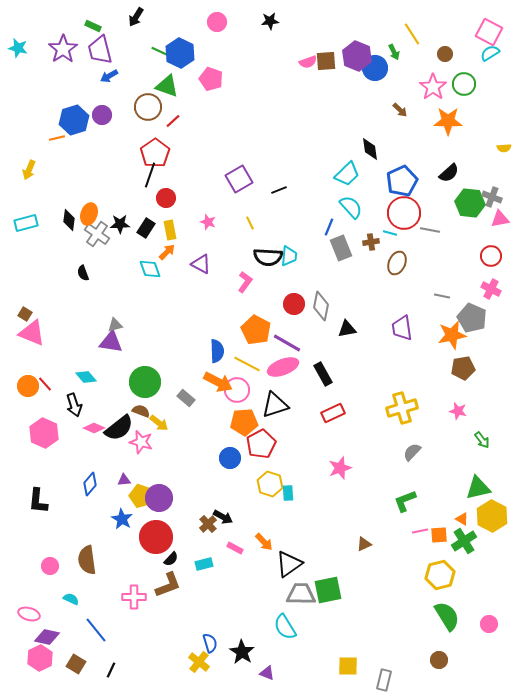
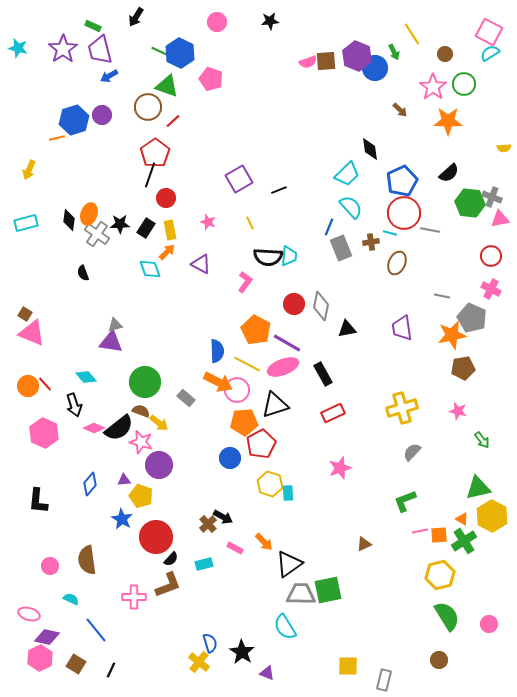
purple circle at (159, 498): moved 33 px up
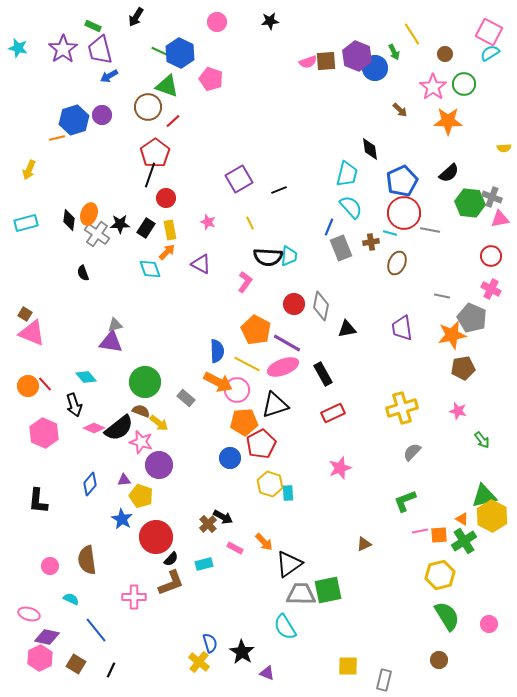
cyan trapezoid at (347, 174): rotated 32 degrees counterclockwise
green triangle at (478, 488): moved 6 px right, 8 px down
brown L-shape at (168, 585): moved 3 px right, 2 px up
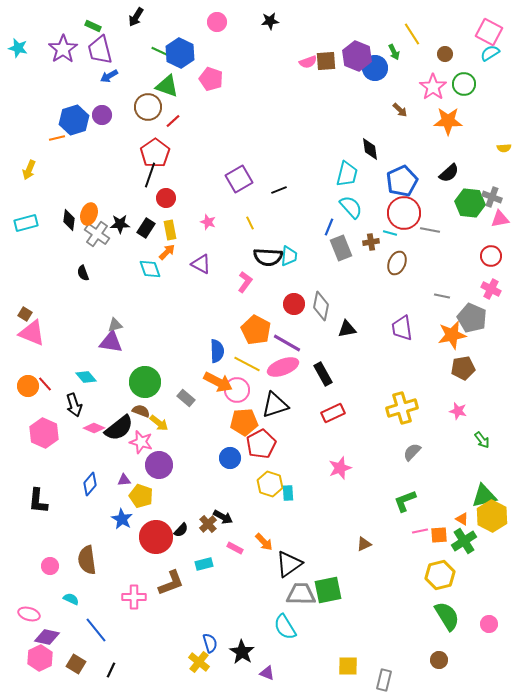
black semicircle at (171, 559): moved 10 px right, 29 px up
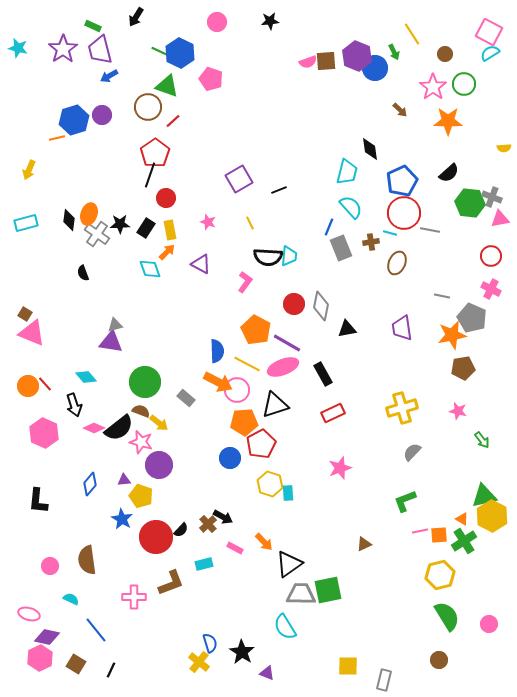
cyan trapezoid at (347, 174): moved 2 px up
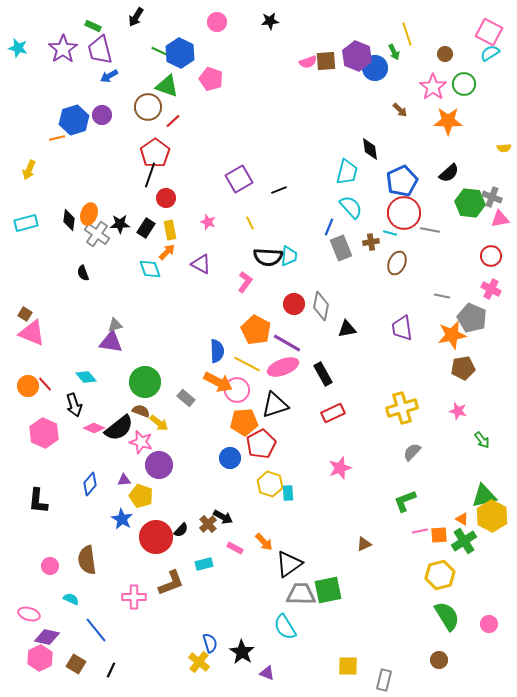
yellow line at (412, 34): moved 5 px left; rotated 15 degrees clockwise
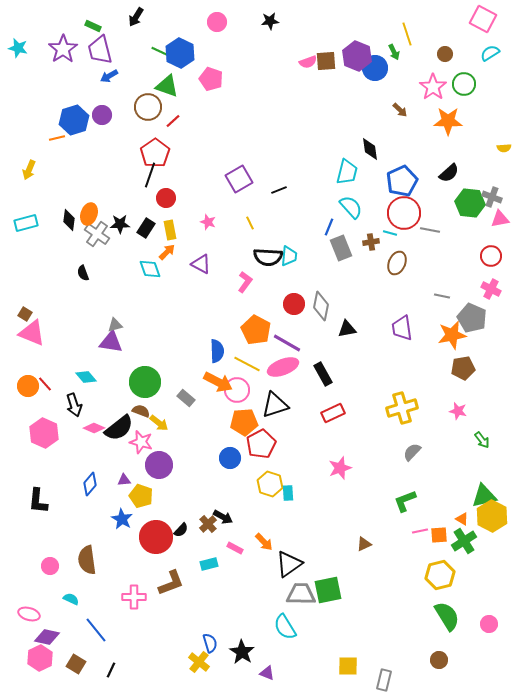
pink square at (489, 32): moved 6 px left, 13 px up
cyan rectangle at (204, 564): moved 5 px right
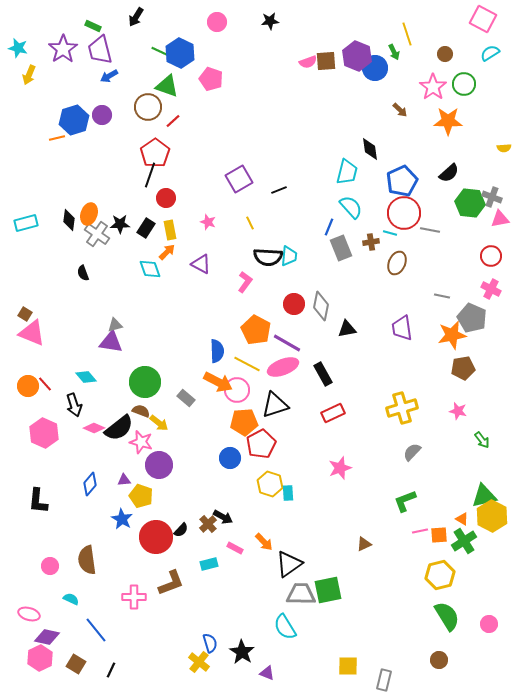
yellow arrow at (29, 170): moved 95 px up
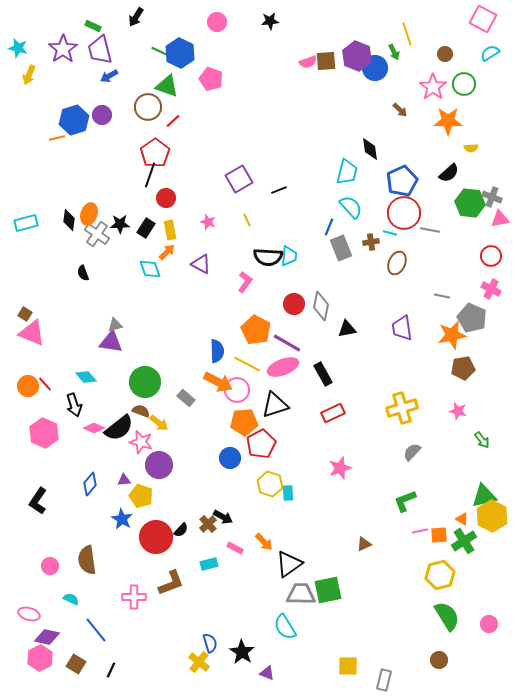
yellow semicircle at (504, 148): moved 33 px left
yellow line at (250, 223): moved 3 px left, 3 px up
black L-shape at (38, 501): rotated 28 degrees clockwise
